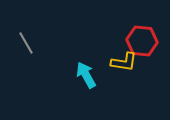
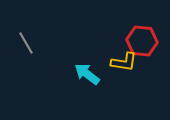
cyan arrow: moved 1 px right, 1 px up; rotated 24 degrees counterclockwise
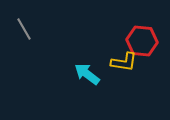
gray line: moved 2 px left, 14 px up
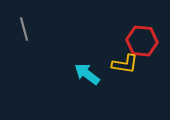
gray line: rotated 15 degrees clockwise
yellow L-shape: moved 1 px right, 2 px down
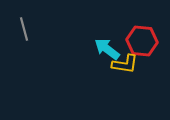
cyan arrow: moved 20 px right, 25 px up
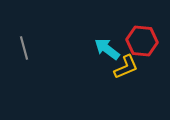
gray line: moved 19 px down
yellow L-shape: moved 1 px right, 3 px down; rotated 32 degrees counterclockwise
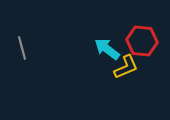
gray line: moved 2 px left
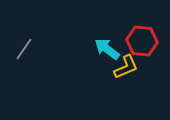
gray line: moved 2 px right, 1 px down; rotated 50 degrees clockwise
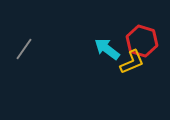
red hexagon: rotated 12 degrees clockwise
yellow L-shape: moved 6 px right, 5 px up
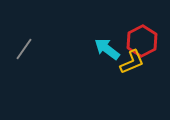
red hexagon: rotated 16 degrees clockwise
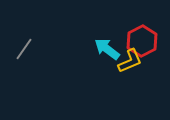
yellow L-shape: moved 2 px left, 1 px up
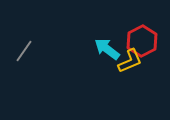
gray line: moved 2 px down
